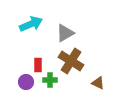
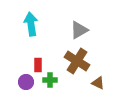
cyan arrow: rotated 75 degrees counterclockwise
gray triangle: moved 14 px right, 3 px up
brown cross: moved 6 px right
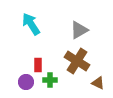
cyan arrow: rotated 25 degrees counterclockwise
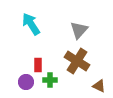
gray triangle: rotated 18 degrees counterclockwise
brown triangle: moved 1 px right, 3 px down
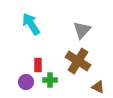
gray triangle: moved 3 px right
brown cross: moved 1 px right
brown triangle: moved 1 px left, 1 px down
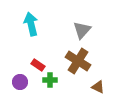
cyan arrow: rotated 20 degrees clockwise
red rectangle: rotated 56 degrees counterclockwise
purple circle: moved 6 px left
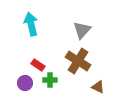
purple circle: moved 5 px right, 1 px down
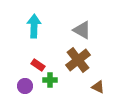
cyan arrow: moved 3 px right, 2 px down; rotated 15 degrees clockwise
gray triangle: rotated 42 degrees counterclockwise
brown cross: moved 1 px up; rotated 20 degrees clockwise
purple circle: moved 3 px down
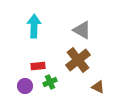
red rectangle: moved 1 px down; rotated 40 degrees counterclockwise
green cross: moved 2 px down; rotated 24 degrees counterclockwise
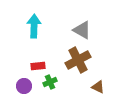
brown cross: rotated 10 degrees clockwise
purple circle: moved 1 px left
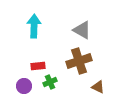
brown cross: moved 1 px right, 1 px down; rotated 10 degrees clockwise
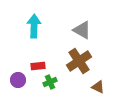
brown cross: rotated 15 degrees counterclockwise
purple circle: moved 6 px left, 6 px up
